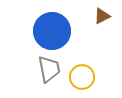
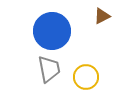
yellow circle: moved 4 px right
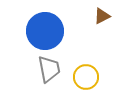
blue circle: moved 7 px left
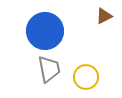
brown triangle: moved 2 px right
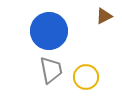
blue circle: moved 4 px right
gray trapezoid: moved 2 px right, 1 px down
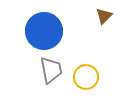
brown triangle: rotated 18 degrees counterclockwise
blue circle: moved 5 px left
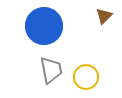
blue circle: moved 5 px up
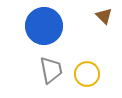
brown triangle: rotated 30 degrees counterclockwise
yellow circle: moved 1 px right, 3 px up
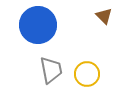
blue circle: moved 6 px left, 1 px up
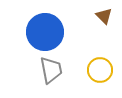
blue circle: moved 7 px right, 7 px down
yellow circle: moved 13 px right, 4 px up
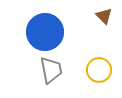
yellow circle: moved 1 px left
